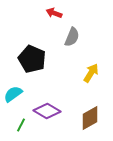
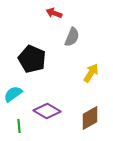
green line: moved 2 px left, 1 px down; rotated 32 degrees counterclockwise
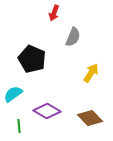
red arrow: rotated 91 degrees counterclockwise
gray semicircle: moved 1 px right
brown diamond: rotated 75 degrees clockwise
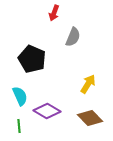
yellow arrow: moved 3 px left, 11 px down
cyan semicircle: moved 7 px right, 2 px down; rotated 102 degrees clockwise
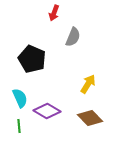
cyan semicircle: moved 2 px down
